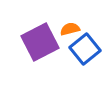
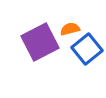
blue square: moved 2 px right
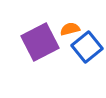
blue square: moved 2 px up
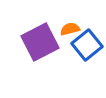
blue square: moved 2 px up
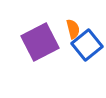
orange semicircle: moved 3 px right; rotated 90 degrees clockwise
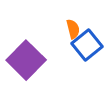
purple square: moved 14 px left, 18 px down; rotated 18 degrees counterclockwise
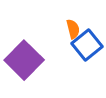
purple square: moved 2 px left
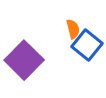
blue square: rotated 12 degrees counterclockwise
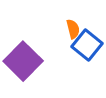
purple square: moved 1 px left, 1 px down
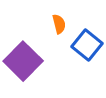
orange semicircle: moved 14 px left, 5 px up
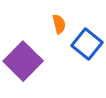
blue square: moved 1 px up
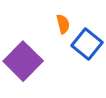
orange semicircle: moved 4 px right
